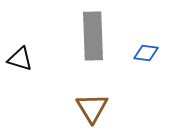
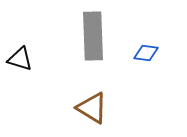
brown triangle: rotated 28 degrees counterclockwise
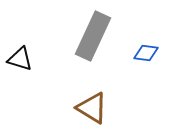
gray rectangle: rotated 27 degrees clockwise
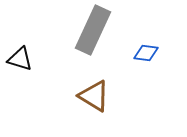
gray rectangle: moved 6 px up
brown triangle: moved 2 px right, 12 px up
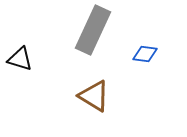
blue diamond: moved 1 px left, 1 px down
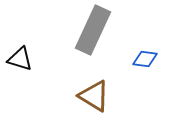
blue diamond: moved 5 px down
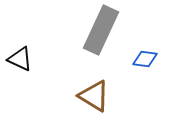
gray rectangle: moved 8 px right
black triangle: rotated 8 degrees clockwise
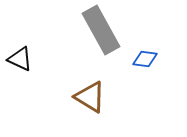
gray rectangle: rotated 54 degrees counterclockwise
brown triangle: moved 4 px left, 1 px down
